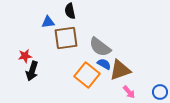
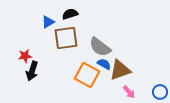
black semicircle: moved 3 px down; rotated 84 degrees clockwise
blue triangle: rotated 24 degrees counterclockwise
orange square: rotated 10 degrees counterclockwise
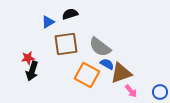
brown square: moved 6 px down
red star: moved 3 px right, 2 px down
blue semicircle: moved 3 px right
brown triangle: moved 1 px right, 3 px down
pink arrow: moved 2 px right, 1 px up
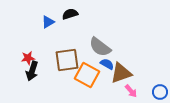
brown square: moved 1 px right, 16 px down
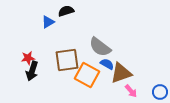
black semicircle: moved 4 px left, 3 px up
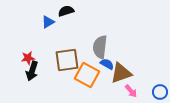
gray semicircle: rotated 60 degrees clockwise
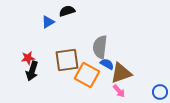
black semicircle: moved 1 px right
pink arrow: moved 12 px left
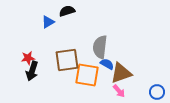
orange square: rotated 20 degrees counterclockwise
blue circle: moved 3 px left
